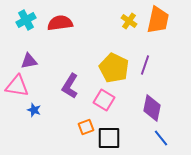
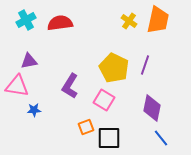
blue star: rotated 24 degrees counterclockwise
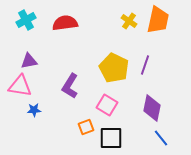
red semicircle: moved 5 px right
pink triangle: moved 3 px right
pink square: moved 3 px right, 5 px down
black square: moved 2 px right
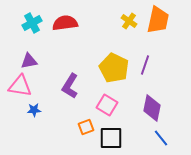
cyan cross: moved 6 px right, 3 px down
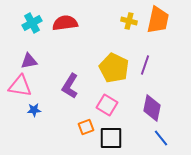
yellow cross: rotated 21 degrees counterclockwise
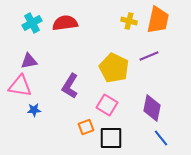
purple line: moved 4 px right, 9 px up; rotated 48 degrees clockwise
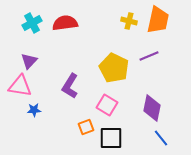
purple triangle: rotated 36 degrees counterclockwise
